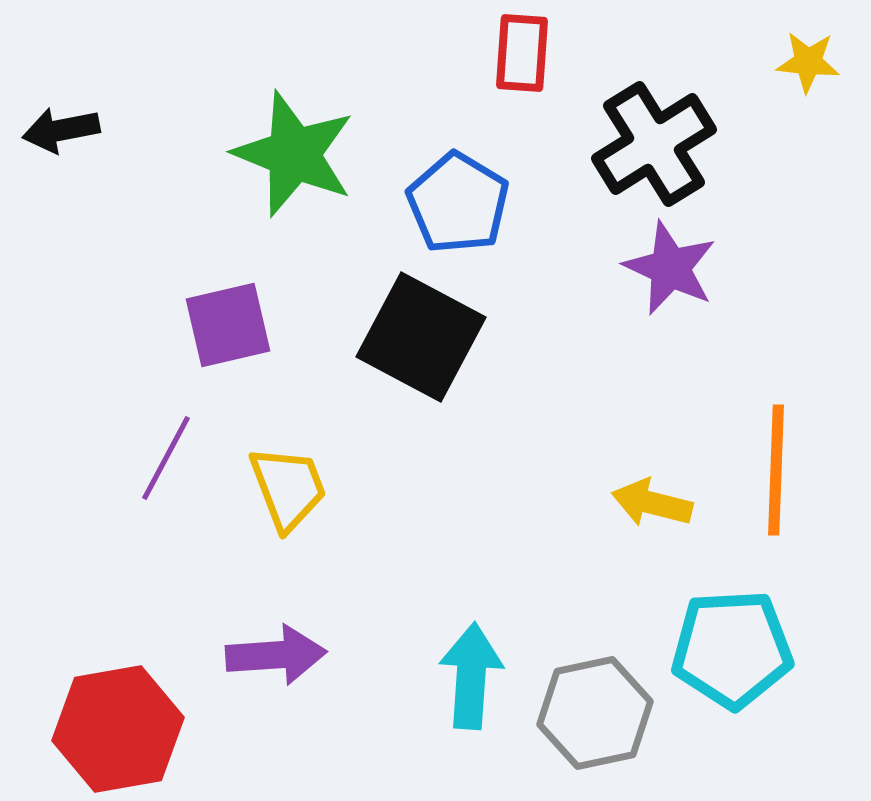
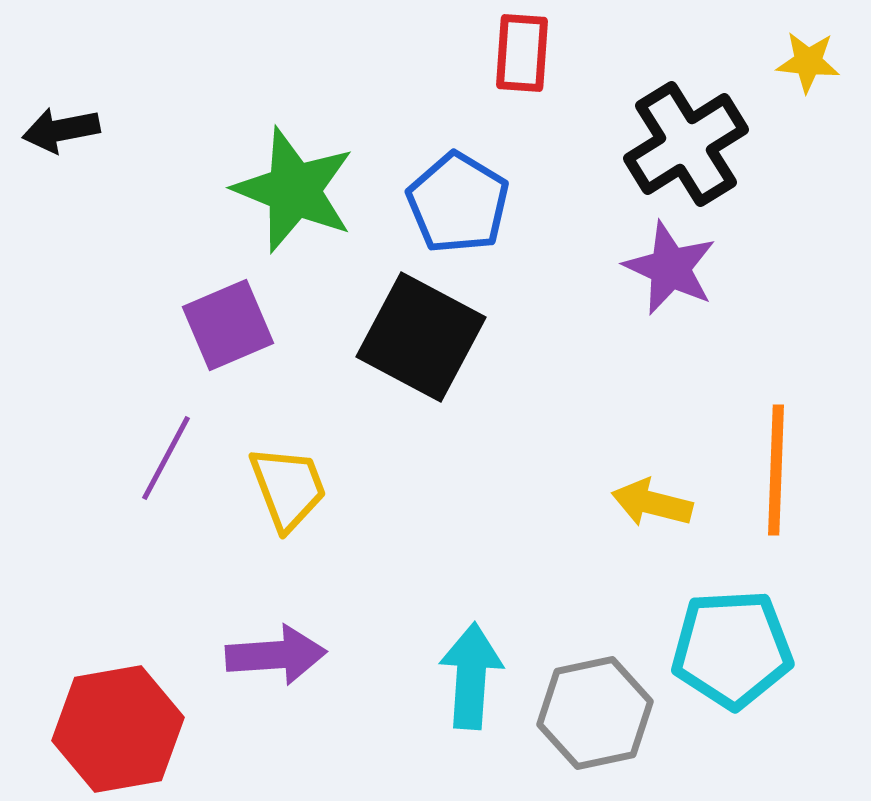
black cross: moved 32 px right
green star: moved 36 px down
purple square: rotated 10 degrees counterclockwise
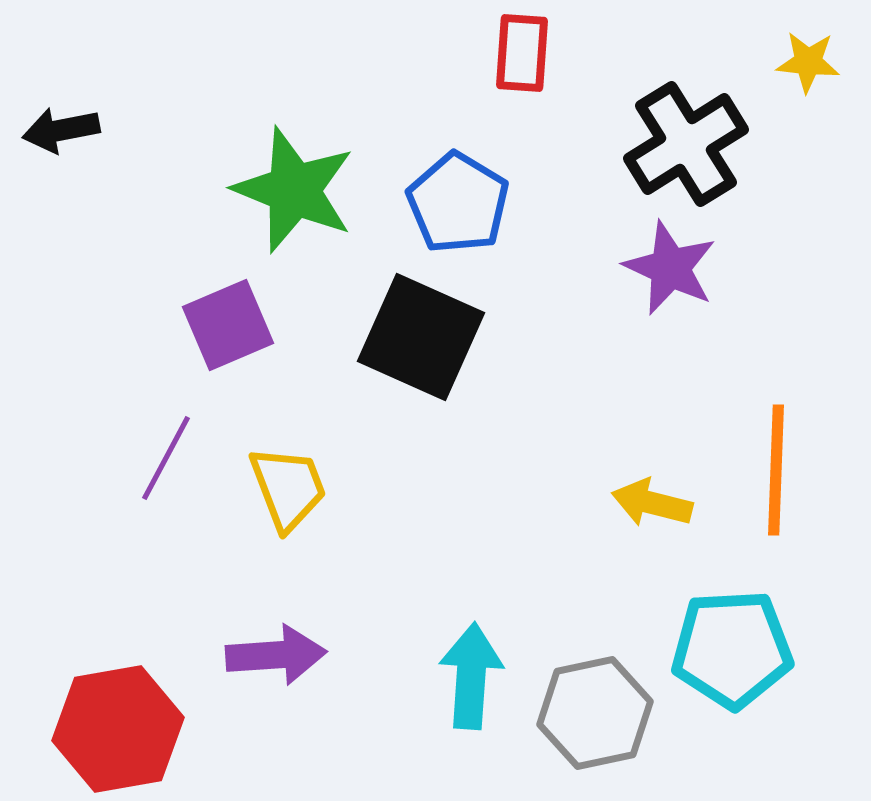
black square: rotated 4 degrees counterclockwise
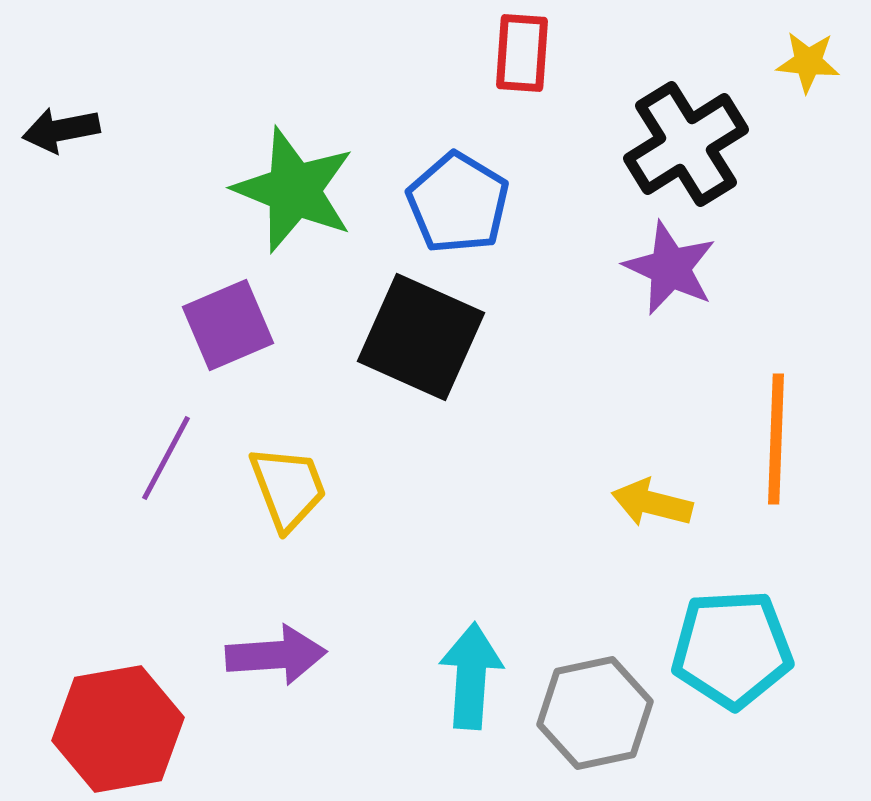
orange line: moved 31 px up
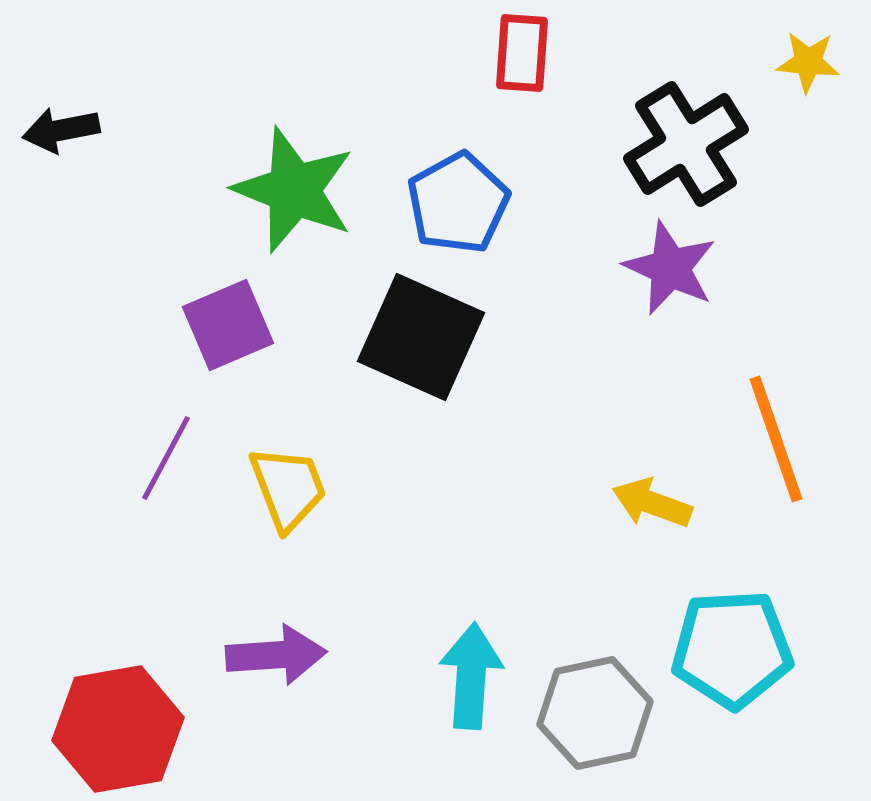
blue pentagon: rotated 12 degrees clockwise
orange line: rotated 21 degrees counterclockwise
yellow arrow: rotated 6 degrees clockwise
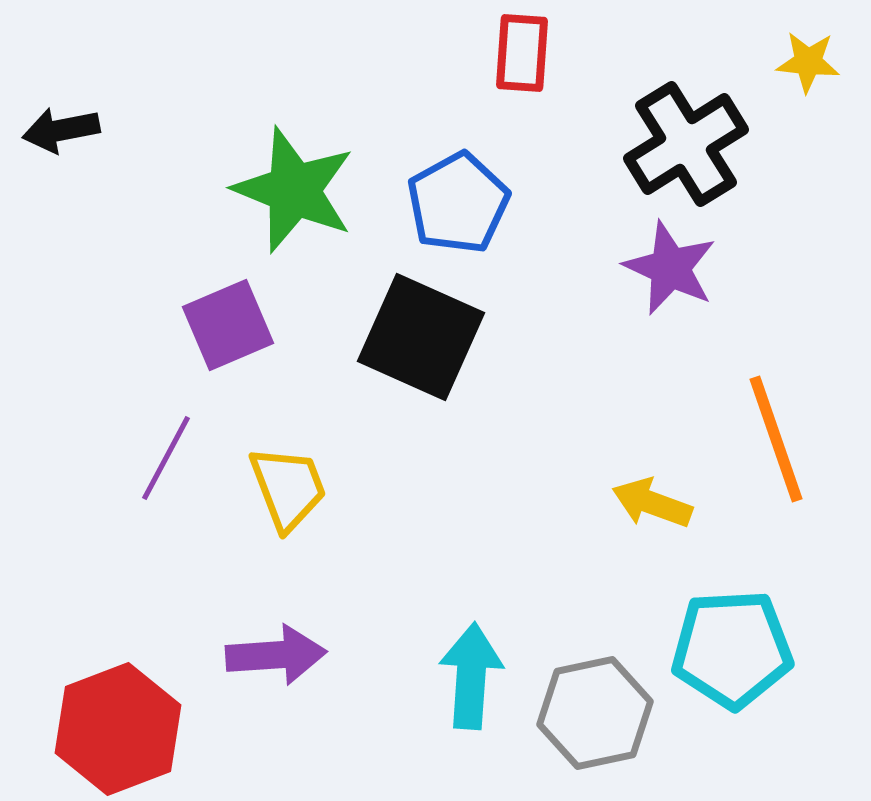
red hexagon: rotated 11 degrees counterclockwise
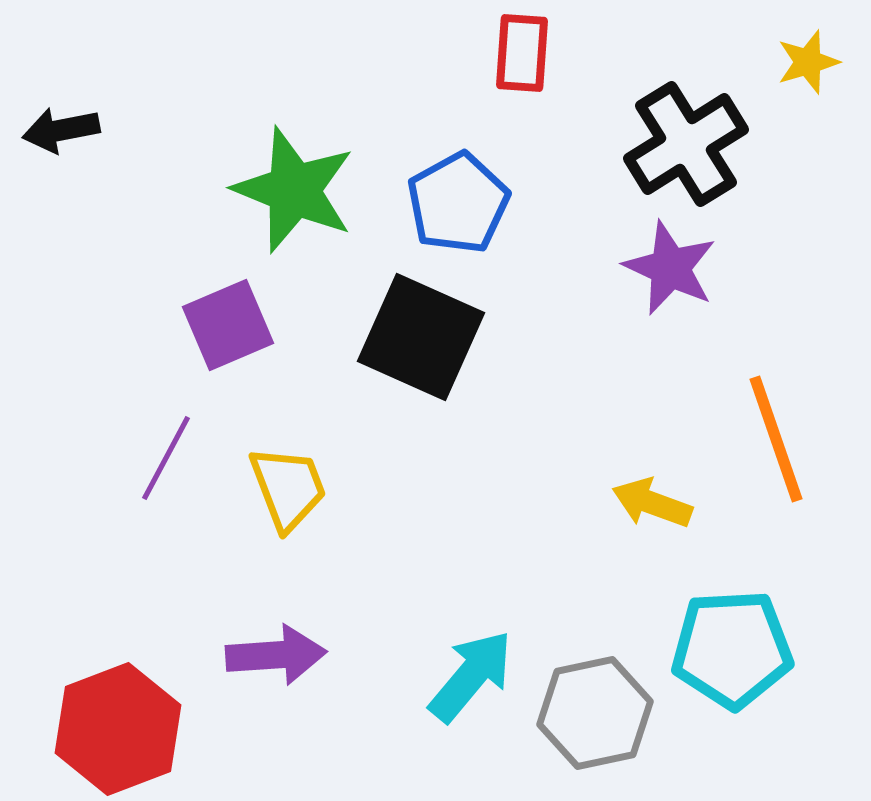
yellow star: rotated 22 degrees counterclockwise
cyan arrow: rotated 36 degrees clockwise
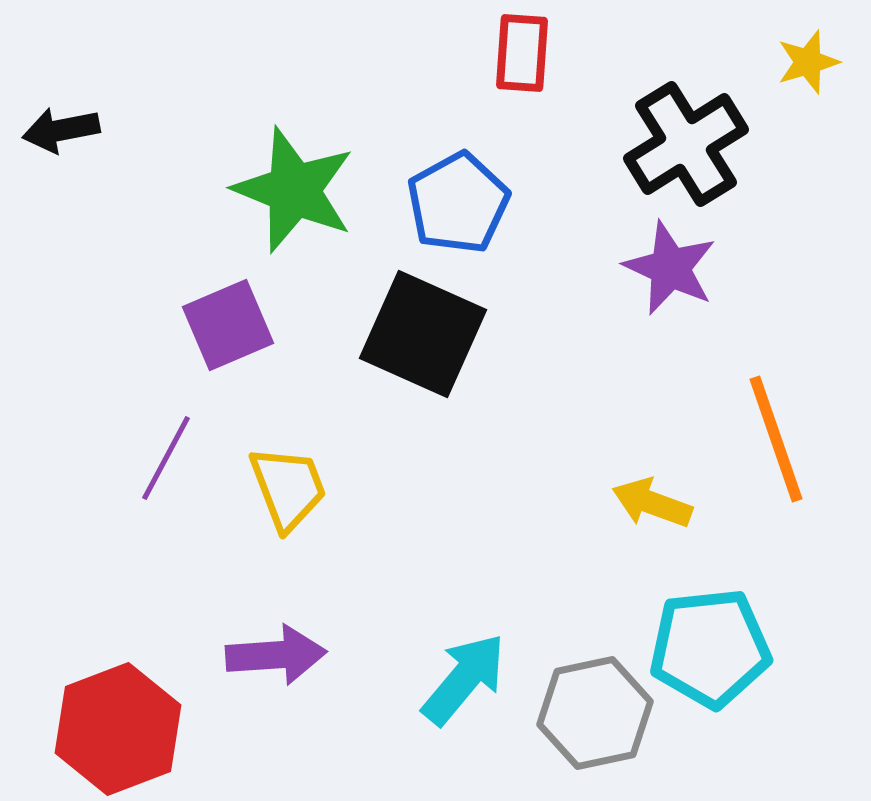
black square: moved 2 px right, 3 px up
cyan pentagon: moved 22 px left, 1 px up; rotated 3 degrees counterclockwise
cyan arrow: moved 7 px left, 3 px down
